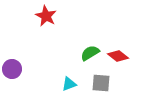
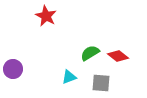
purple circle: moved 1 px right
cyan triangle: moved 7 px up
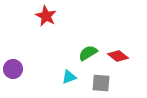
green semicircle: moved 2 px left
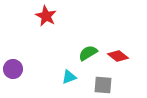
gray square: moved 2 px right, 2 px down
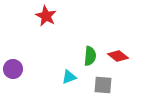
green semicircle: moved 2 px right, 3 px down; rotated 126 degrees clockwise
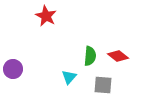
cyan triangle: rotated 28 degrees counterclockwise
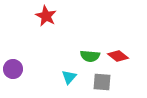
green semicircle: rotated 90 degrees clockwise
gray square: moved 1 px left, 3 px up
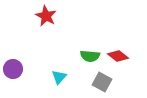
cyan triangle: moved 10 px left
gray square: rotated 24 degrees clockwise
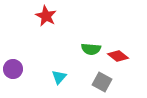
green semicircle: moved 1 px right, 7 px up
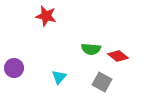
red star: rotated 15 degrees counterclockwise
purple circle: moved 1 px right, 1 px up
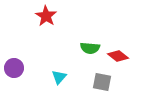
red star: rotated 20 degrees clockwise
green semicircle: moved 1 px left, 1 px up
gray square: rotated 18 degrees counterclockwise
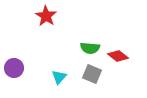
gray square: moved 10 px left, 8 px up; rotated 12 degrees clockwise
